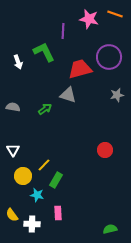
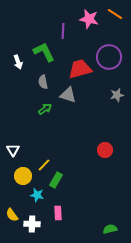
orange line: rotated 14 degrees clockwise
gray semicircle: moved 30 px right, 25 px up; rotated 112 degrees counterclockwise
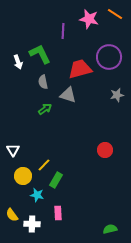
green L-shape: moved 4 px left, 2 px down
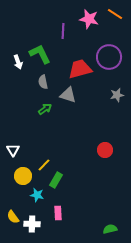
yellow semicircle: moved 1 px right, 2 px down
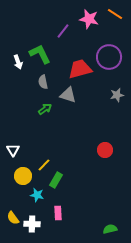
purple line: rotated 35 degrees clockwise
yellow semicircle: moved 1 px down
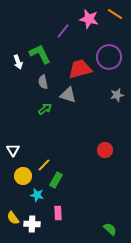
green semicircle: rotated 56 degrees clockwise
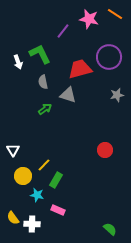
pink rectangle: moved 3 px up; rotated 64 degrees counterclockwise
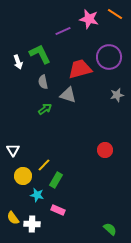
purple line: rotated 28 degrees clockwise
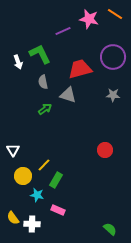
purple circle: moved 4 px right
gray star: moved 4 px left; rotated 16 degrees clockwise
